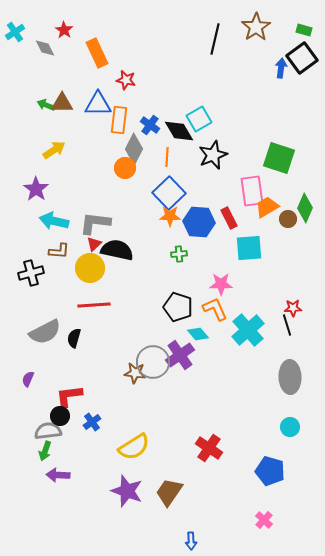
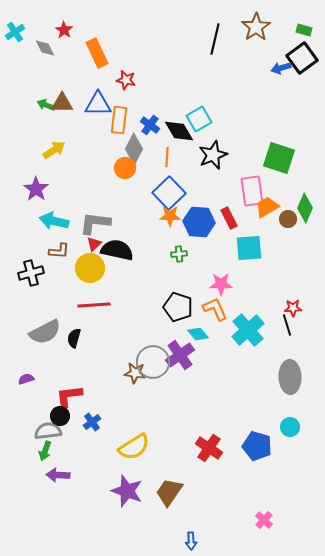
blue arrow at (281, 68): rotated 114 degrees counterclockwise
purple semicircle at (28, 379): moved 2 px left; rotated 49 degrees clockwise
blue pentagon at (270, 471): moved 13 px left, 25 px up
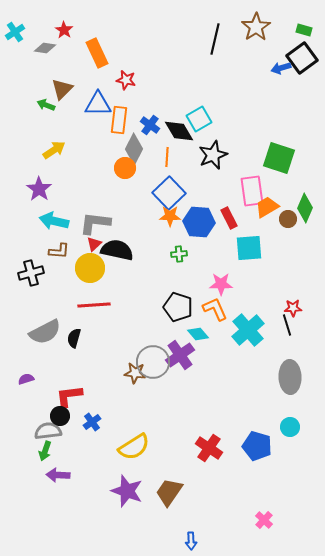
gray diamond at (45, 48): rotated 55 degrees counterclockwise
brown triangle at (62, 103): moved 14 px up; rotated 45 degrees counterclockwise
purple star at (36, 189): moved 3 px right
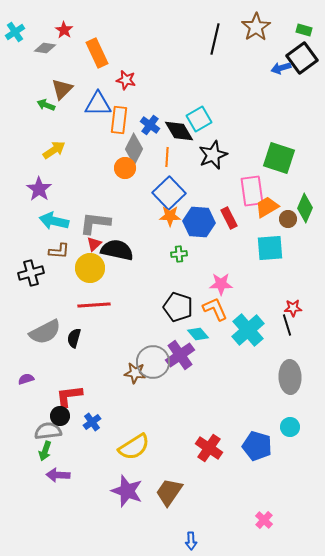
cyan square at (249, 248): moved 21 px right
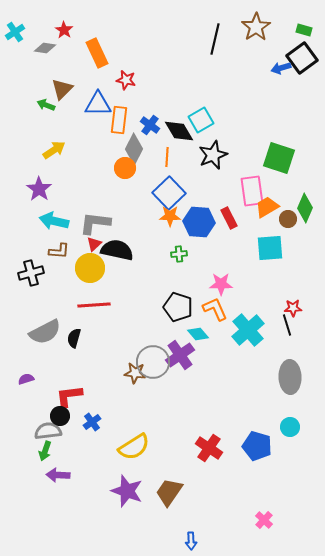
cyan square at (199, 119): moved 2 px right, 1 px down
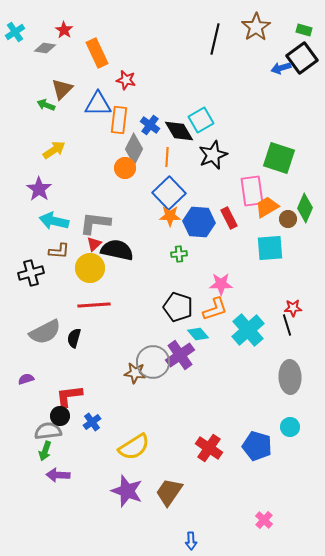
orange L-shape at (215, 309): rotated 96 degrees clockwise
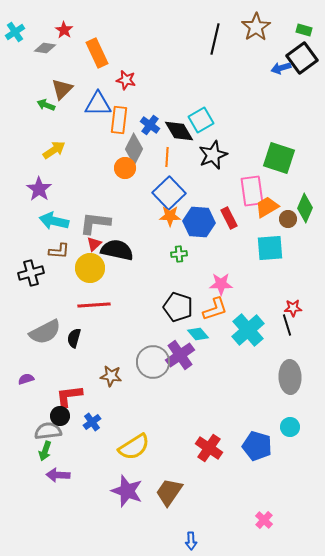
brown star at (135, 373): moved 24 px left, 3 px down
